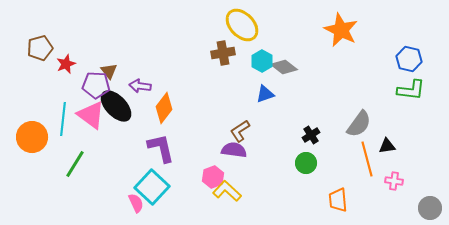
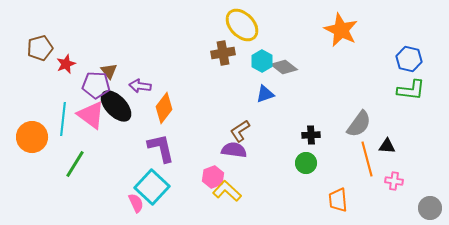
black cross: rotated 30 degrees clockwise
black triangle: rotated 12 degrees clockwise
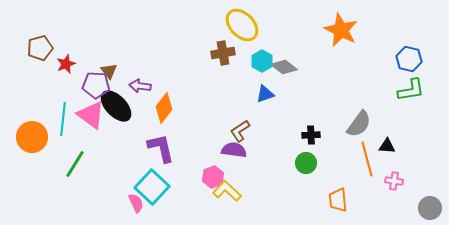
green L-shape: rotated 16 degrees counterclockwise
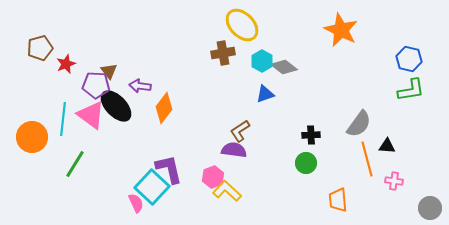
purple L-shape: moved 8 px right, 21 px down
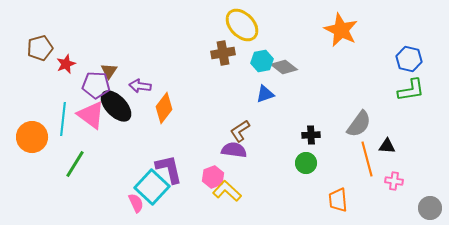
cyan hexagon: rotated 20 degrees clockwise
brown triangle: rotated 12 degrees clockwise
